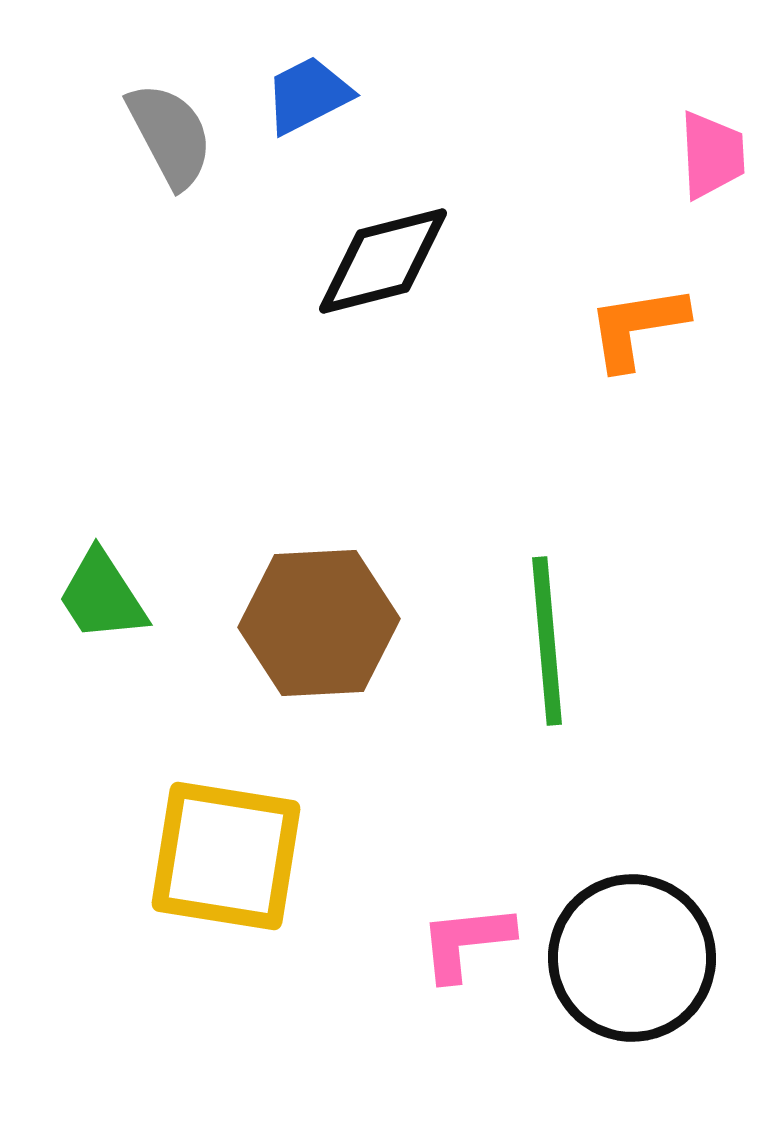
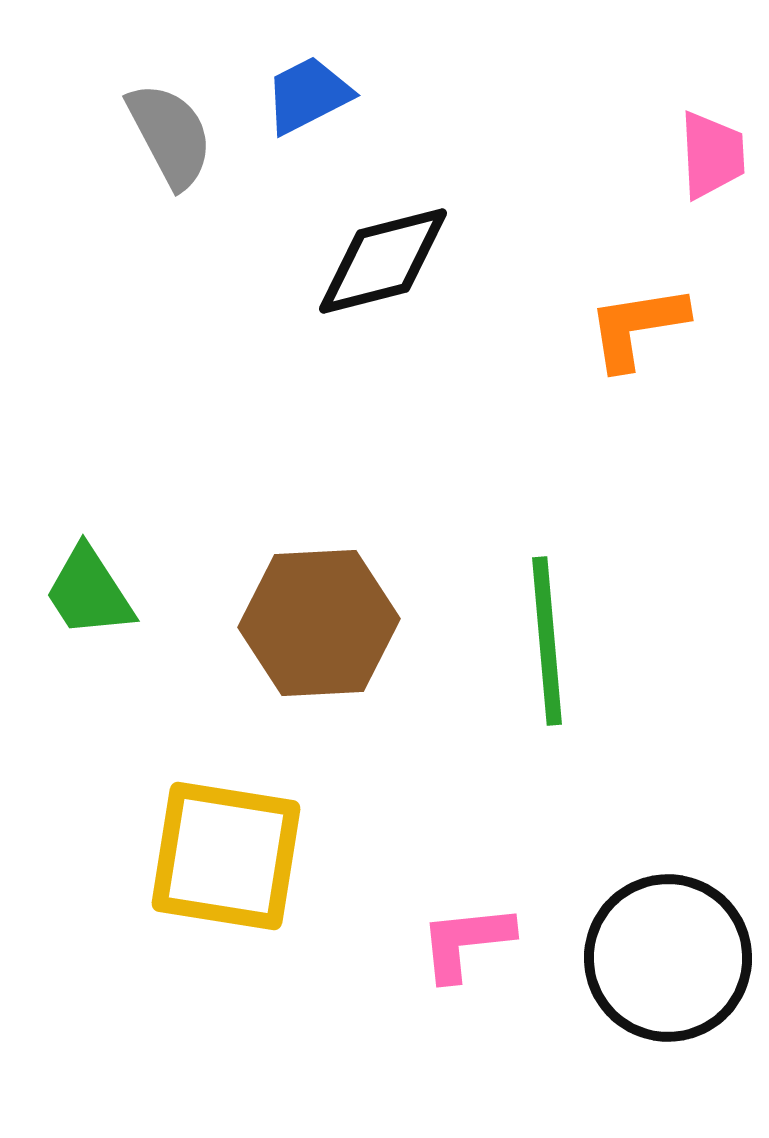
green trapezoid: moved 13 px left, 4 px up
black circle: moved 36 px right
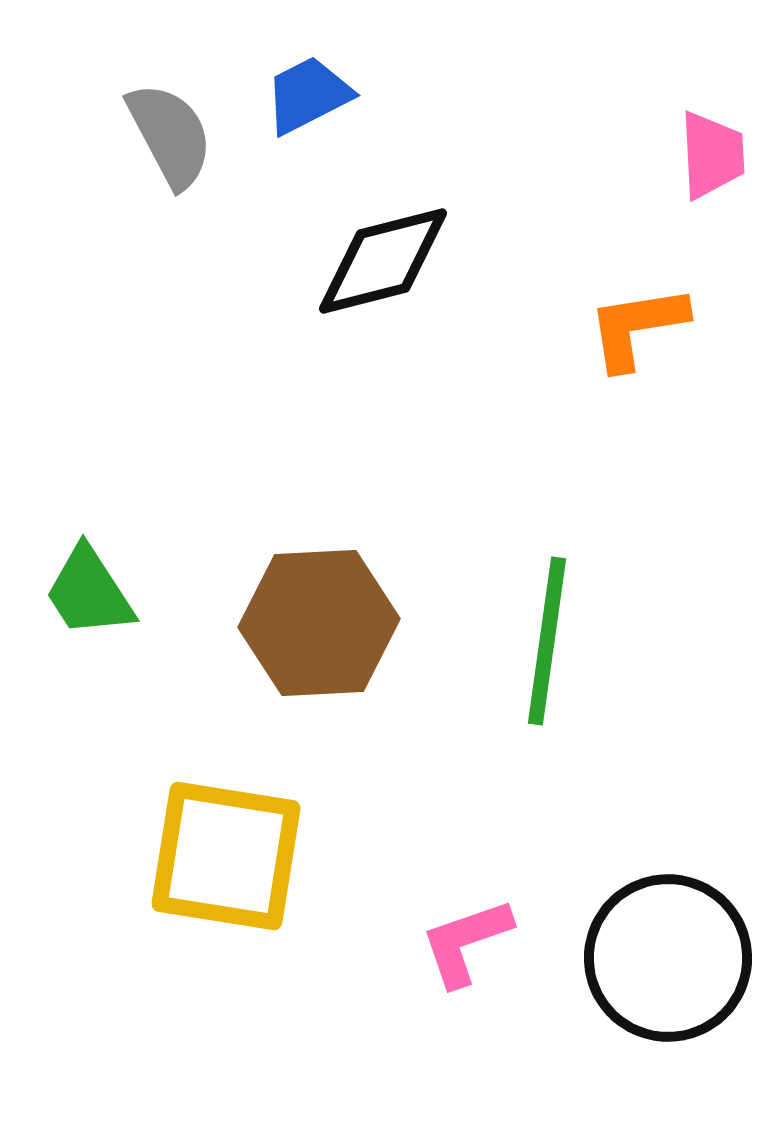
green line: rotated 13 degrees clockwise
pink L-shape: rotated 13 degrees counterclockwise
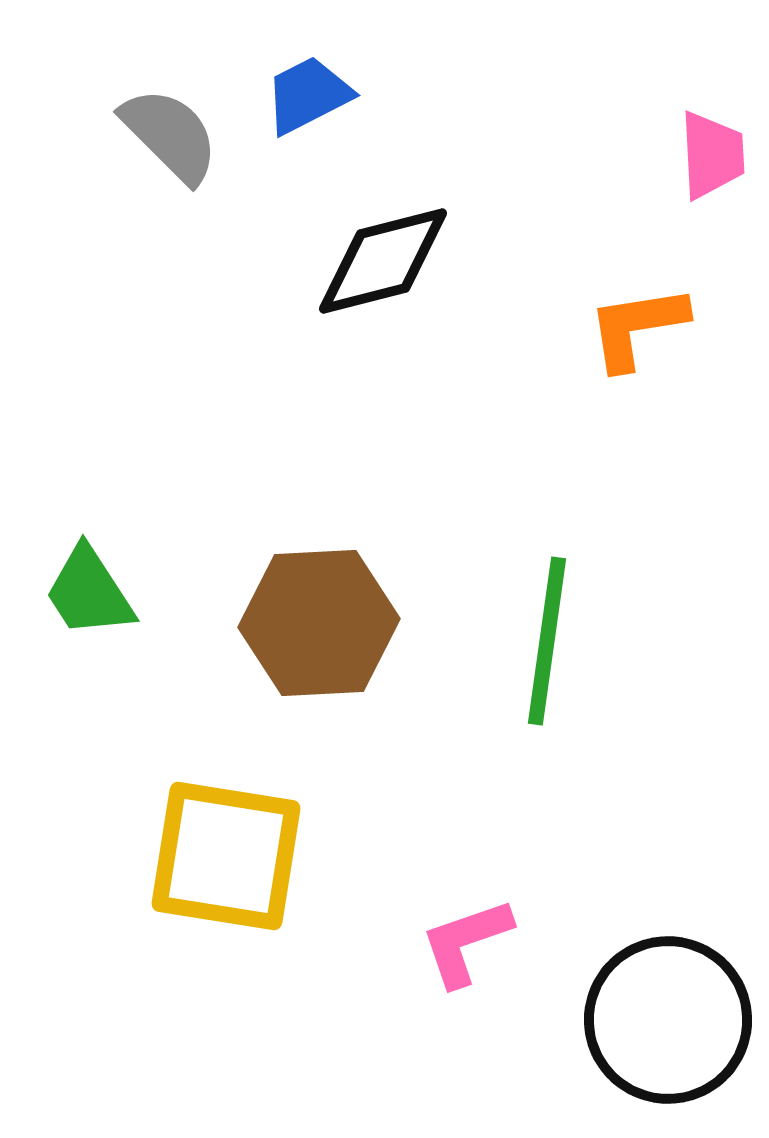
gray semicircle: rotated 17 degrees counterclockwise
black circle: moved 62 px down
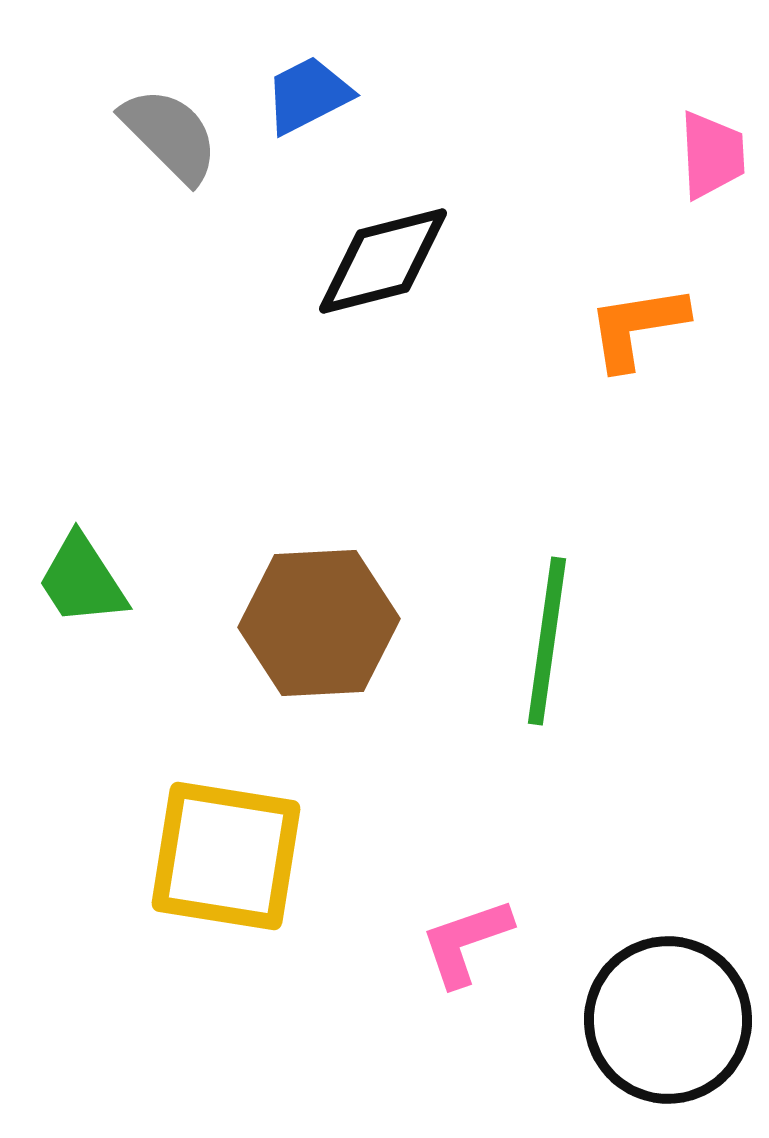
green trapezoid: moved 7 px left, 12 px up
